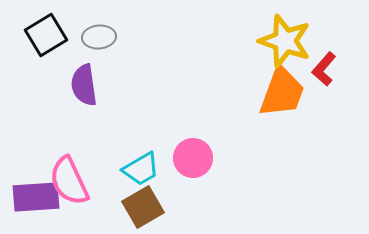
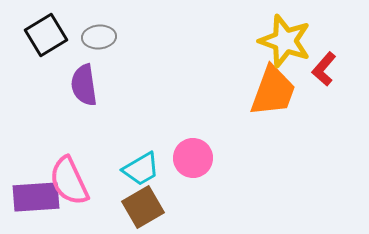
orange trapezoid: moved 9 px left, 1 px up
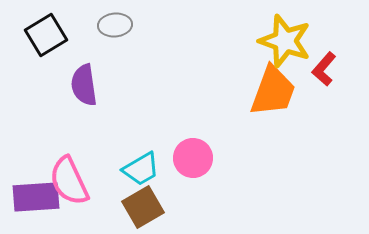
gray ellipse: moved 16 px right, 12 px up
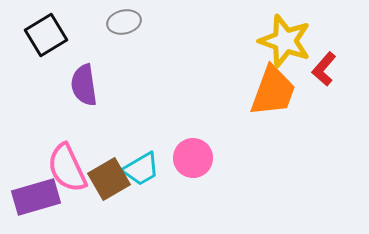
gray ellipse: moved 9 px right, 3 px up; rotated 8 degrees counterclockwise
pink semicircle: moved 2 px left, 13 px up
purple rectangle: rotated 12 degrees counterclockwise
brown square: moved 34 px left, 28 px up
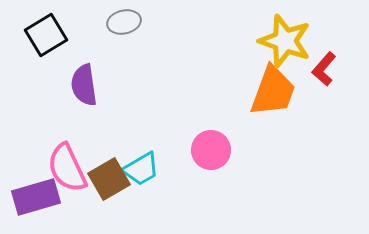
pink circle: moved 18 px right, 8 px up
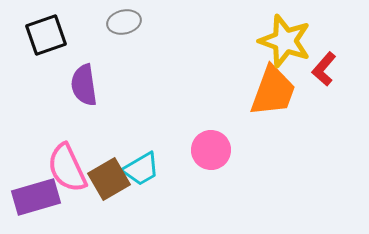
black square: rotated 12 degrees clockwise
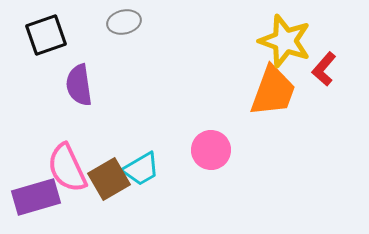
purple semicircle: moved 5 px left
